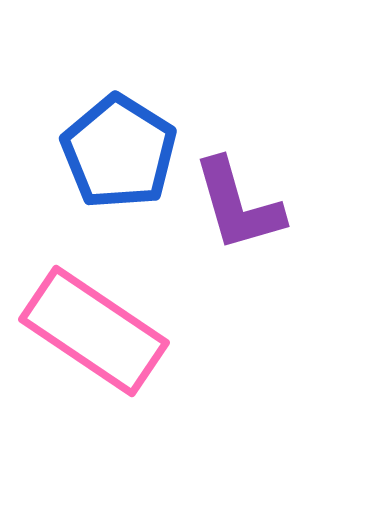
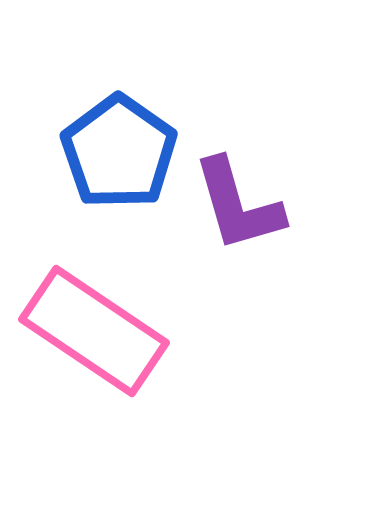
blue pentagon: rotated 3 degrees clockwise
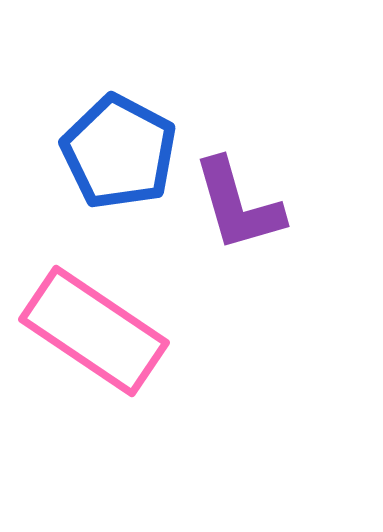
blue pentagon: rotated 7 degrees counterclockwise
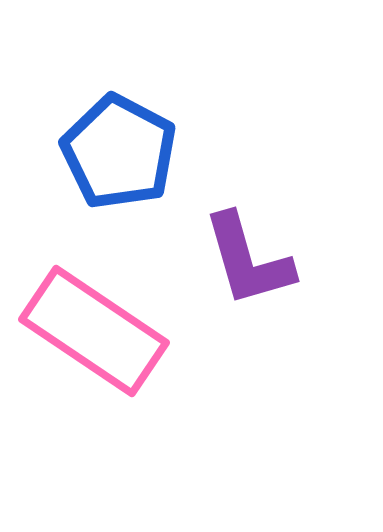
purple L-shape: moved 10 px right, 55 px down
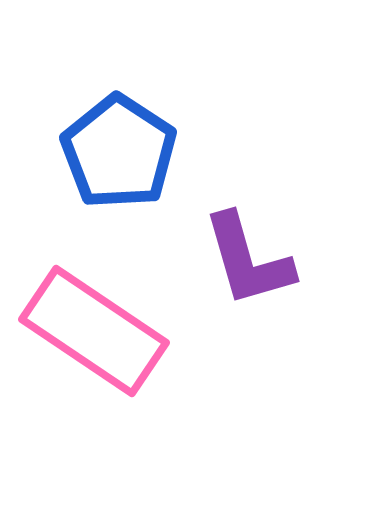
blue pentagon: rotated 5 degrees clockwise
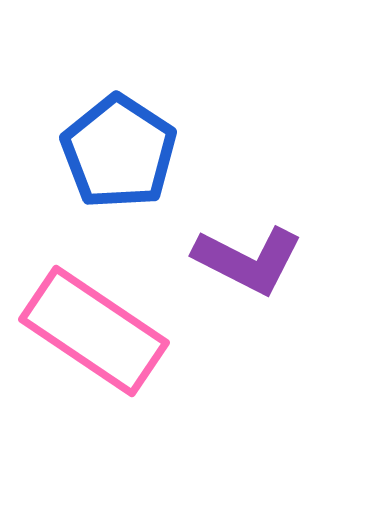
purple L-shape: rotated 47 degrees counterclockwise
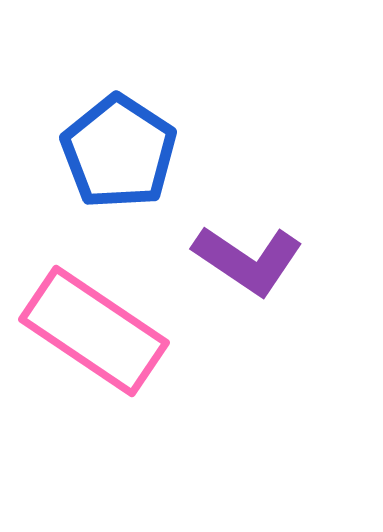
purple L-shape: rotated 7 degrees clockwise
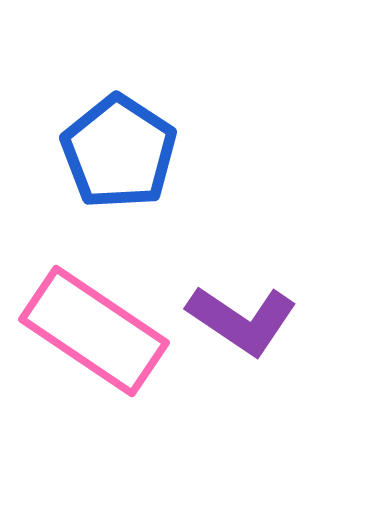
purple L-shape: moved 6 px left, 60 px down
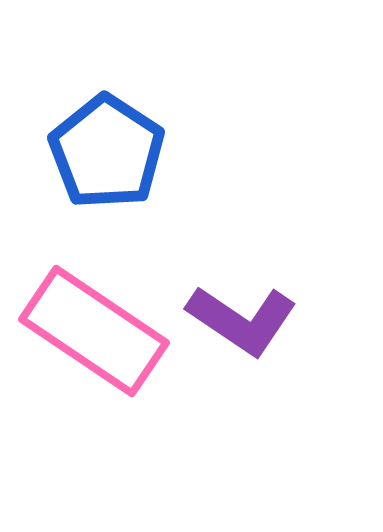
blue pentagon: moved 12 px left
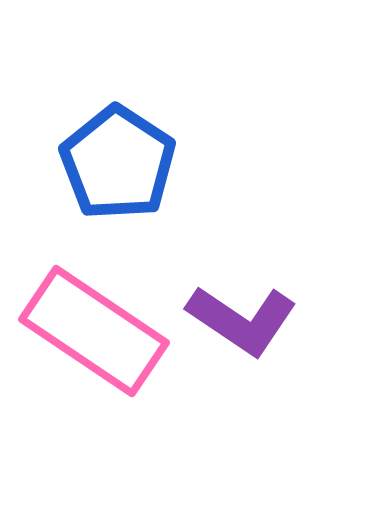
blue pentagon: moved 11 px right, 11 px down
